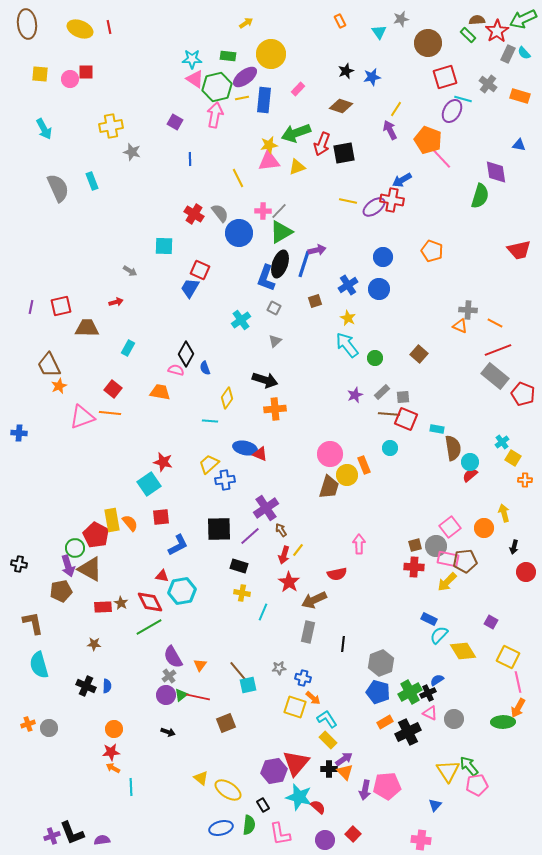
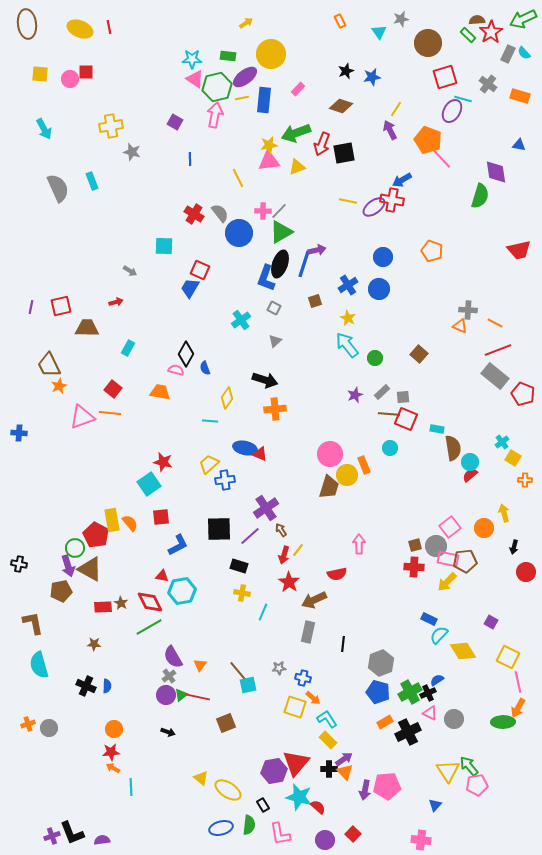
red star at (497, 31): moved 6 px left, 1 px down
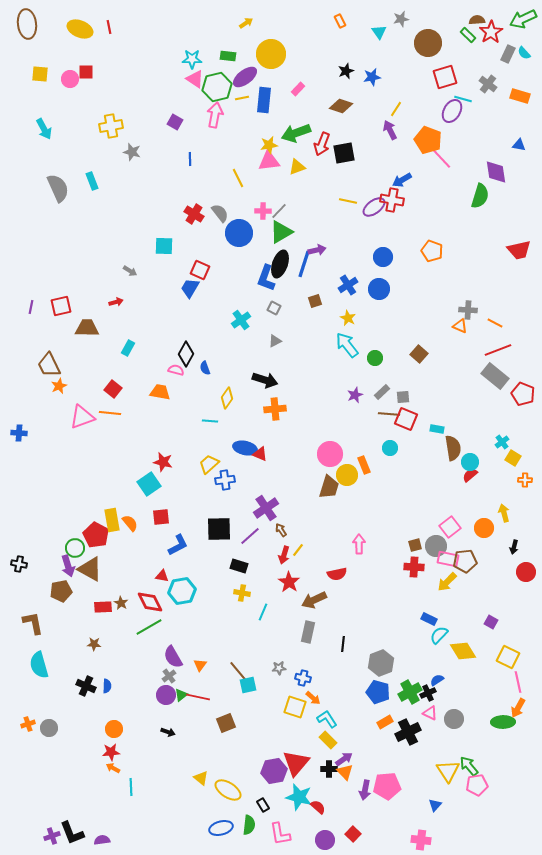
gray triangle at (275, 341): rotated 16 degrees clockwise
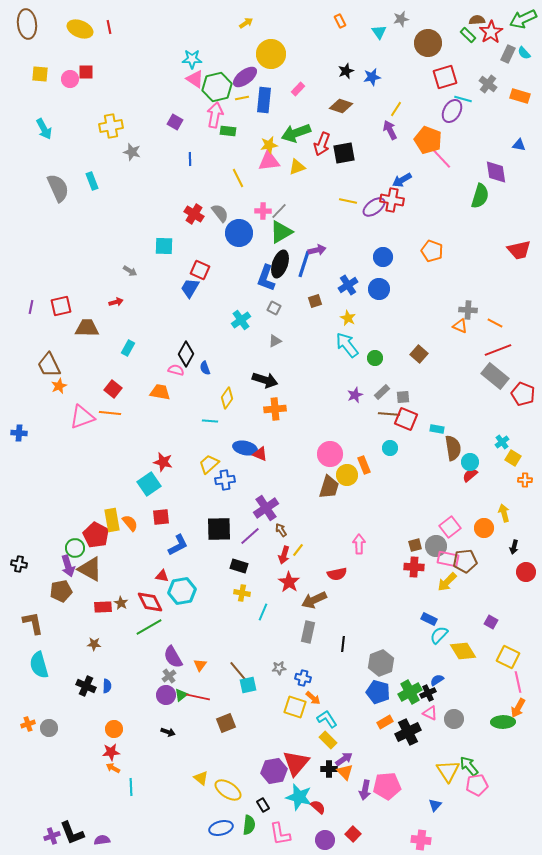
green rectangle at (228, 56): moved 75 px down
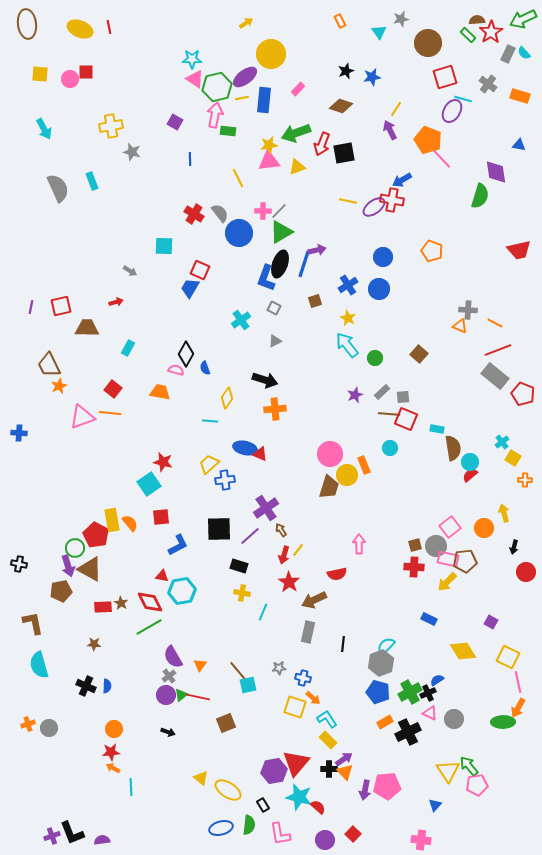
cyan semicircle at (439, 635): moved 53 px left, 11 px down
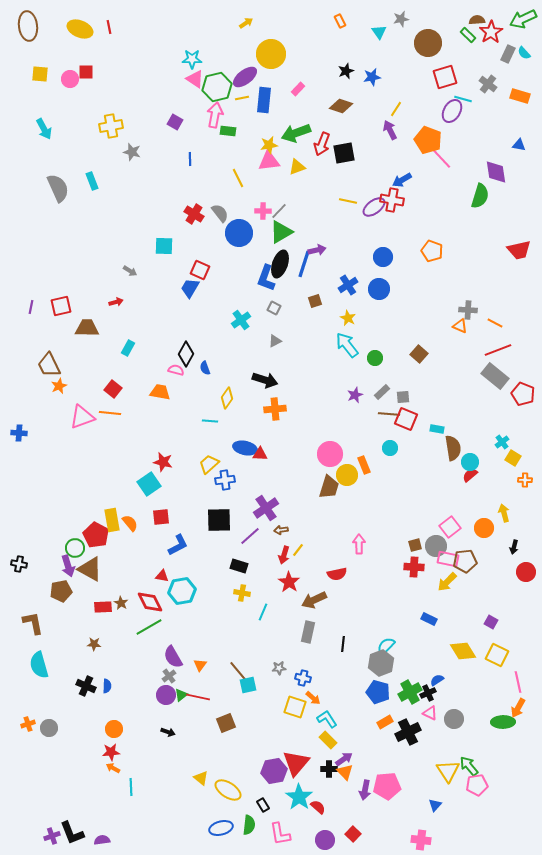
brown ellipse at (27, 24): moved 1 px right, 2 px down
red triangle at (260, 454): rotated 21 degrees counterclockwise
black square at (219, 529): moved 9 px up
brown arrow at (281, 530): rotated 64 degrees counterclockwise
yellow square at (508, 657): moved 11 px left, 2 px up
cyan star at (299, 797): rotated 20 degrees clockwise
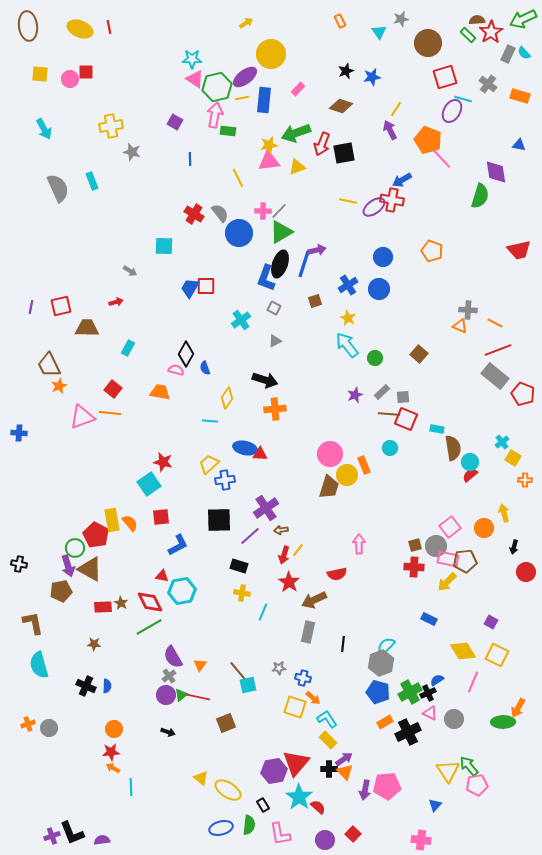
red square at (200, 270): moved 6 px right, 16 px down; rotated 24 degrees counterclockwise
pink line at (518, 682): moved 45 px left; rotated 35 degrees clockwise
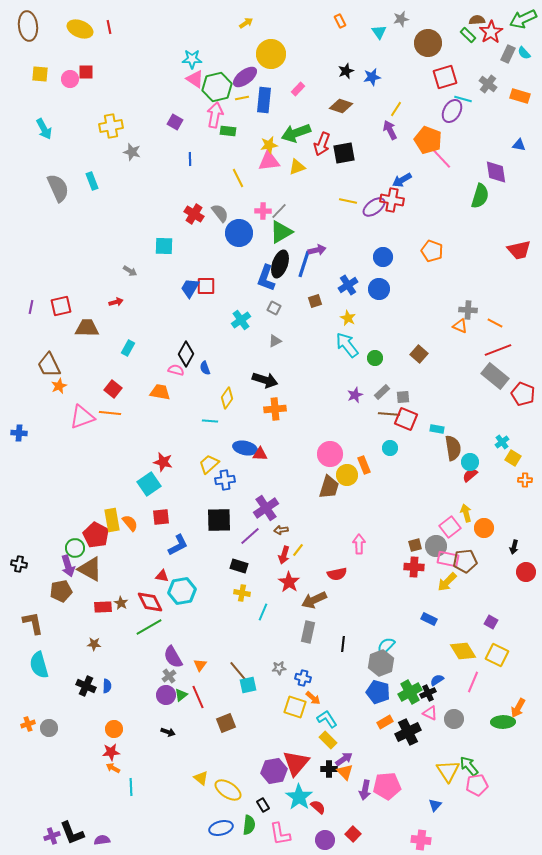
yellow arrow at (504, 513): moved 38 px left
red line at (198, 697): rotated 55 degrees clockwise
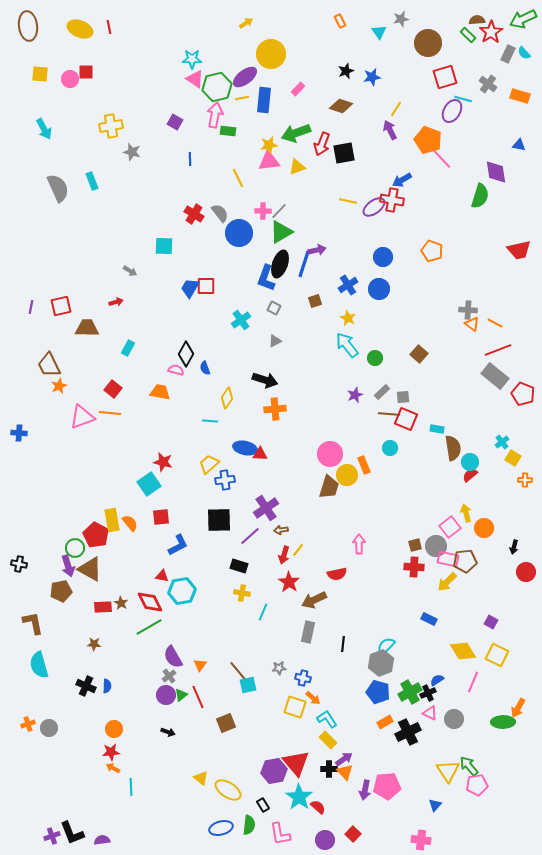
orange triangle at (460, 326): moved 12 px right, 2 px up; rotated 14 degrees clockwise
red triangle at (296, 763): rotated 20 degrees counterclockwise
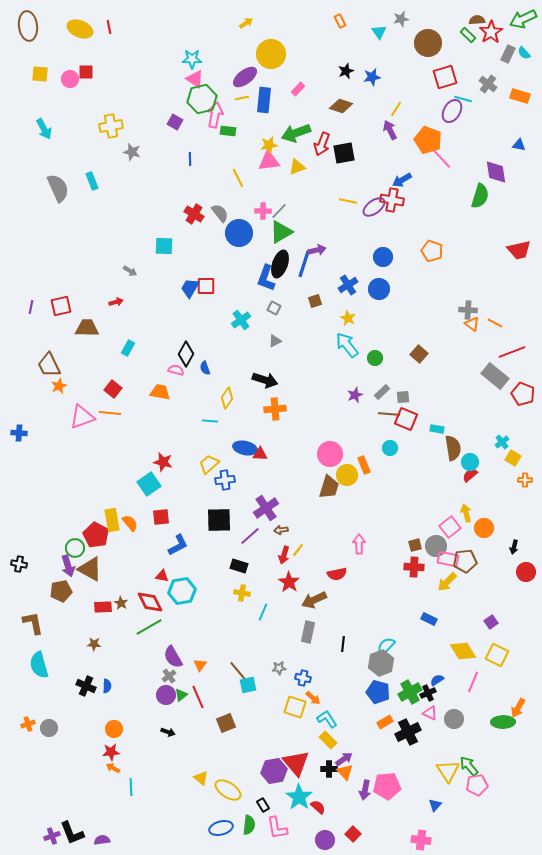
green hexagon at (217, 87): moved 15 px left, 12 px down
red line at (498, 350): moved 14 px right, 2 px down
purple square at (491, 622): rotated 24 degrees clockwise
pink L-shape at (280, 834): moved 3 px left, 6 px up
